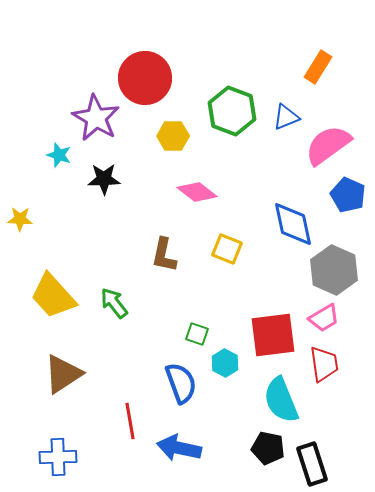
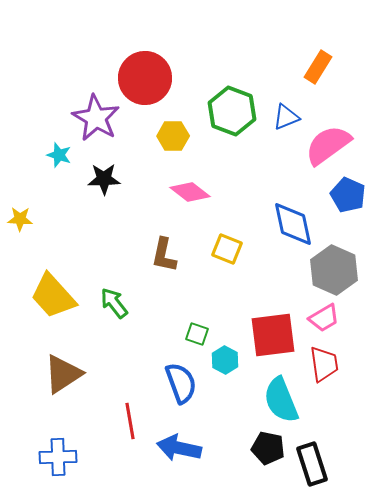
pink diamond: moved 7 px left
cyan hexagon: moved 3 px up
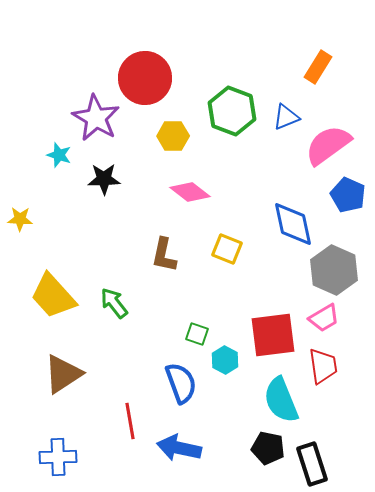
red trapezoid: moved 1 px left, 2 px down
